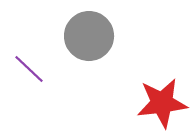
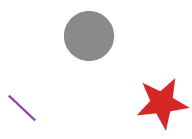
purple line: moved 7 px left, 39 px down
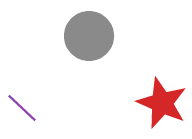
red star: rotated 30 degrees clockwise
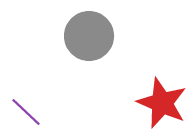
purple line: moved 4 px right, 4 px down
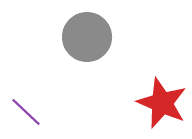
gray circle: moved 2 px left, 1 px down
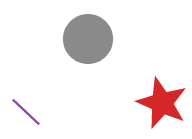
gray circle: moved 1 px right, 2 px down
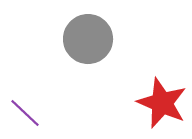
purple line: moved 1 px left, 1 px down
